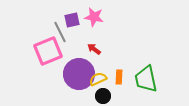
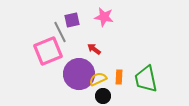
pink star: moved 10 px right
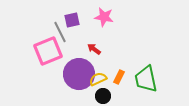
orange rectangle: rotated 24 degrees clockwise
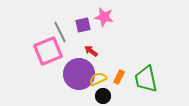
purple square: moved 11 px right, 5 px down
red arrow: moved 3 px left, 2 px down
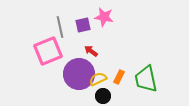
gray line: moved 5 px up; rotated 15 degrees clockwise
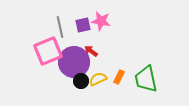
pink star: moved 3 px left, 4 px down
purple circle: moved 5 px left, 12 px up
black circle: moved 22 px left, 15 px up
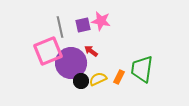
purple circle: moved 3 px left, 1 px down
green trapezoid: moved 4 px left, 10 px up; rotated 20 degrees clockwise
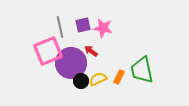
pink star: moved 2 px right, 7 px down
green trapezoid: moved 1 px down; rotated 20 degrees counterclockwise
